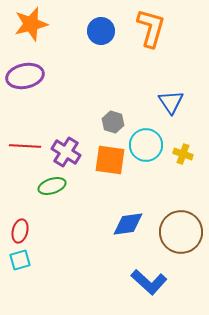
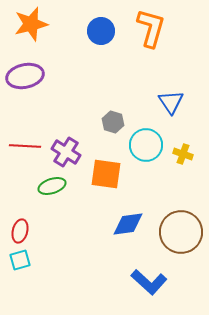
orange square: moved 4 px left, 14 px down
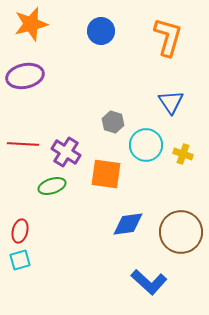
orange L-shape: moved 17 px right, 9 px down
red line: moved 2 px left, 2 px up
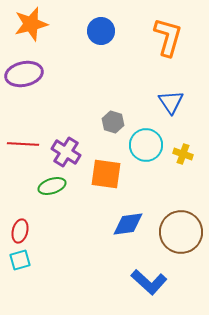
purple ellipse: moved 1 px left, 2 px up
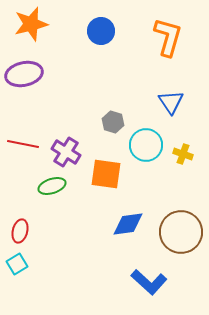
red line: rotated 8 degrees clockwise
cyan square: moved 3 px left, 4 px down; rotated 15 degrees counterclockwise
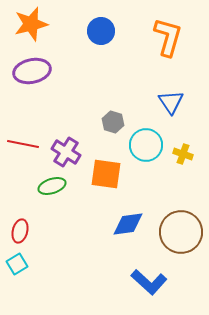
purple ellipse: moved 8 px right, 3 px up
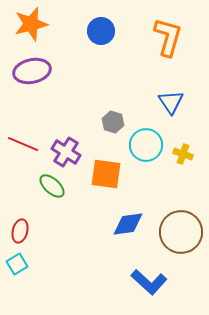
red line: rotated 12 degrees clockwise
green ellipse: rotated 60 degrees clockwise
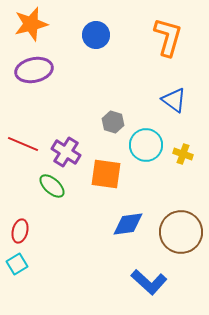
blue circle: moved 5 px left, 4 px down
purple ellipse: moved 2 px right, 1 px up
blue triangle: moved 3 px right, 2 px up; rotated 20 degrees counterclockwise
